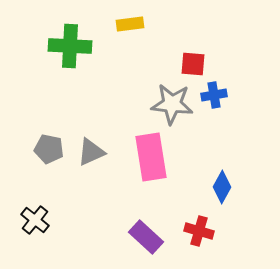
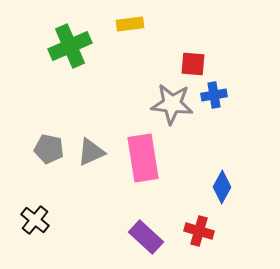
green cross: rotated 27 degrees counterclockwise
pink rectangle: moved 8 px left, 1 px down
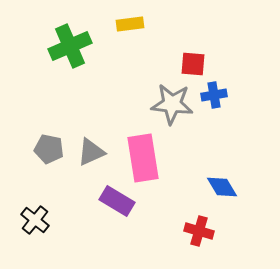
blue diamond: rotated 60 degrees counterclockwise
purple rectangle: moved 29 px left, 36 px up; rotated 12 degrees counterclockwise
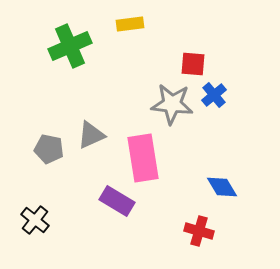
blue cross: rotated 30 degrees counterclockwise
gray triangle: moved 17 px up
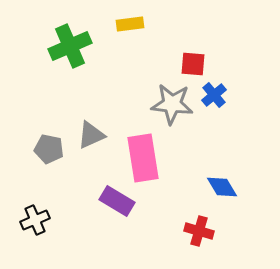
black cross: rotated 28 degrees clockwise
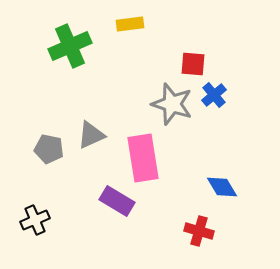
gray star: rotated 12 degrees clockwise
